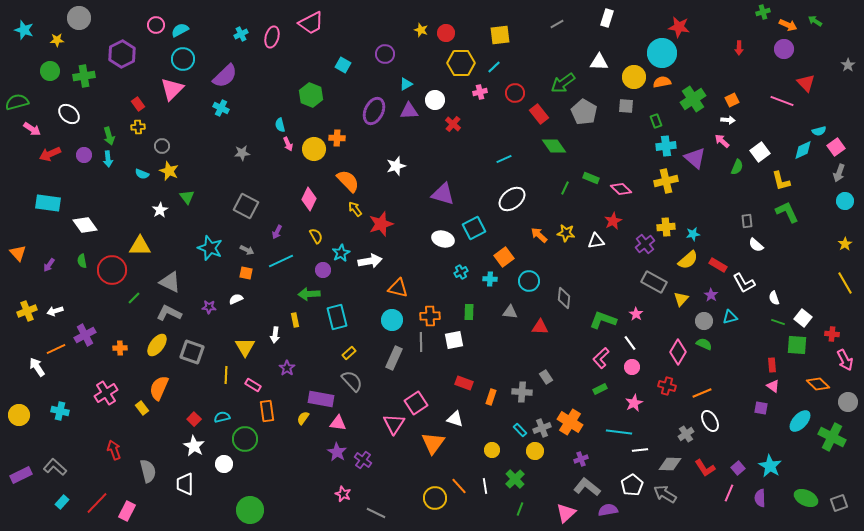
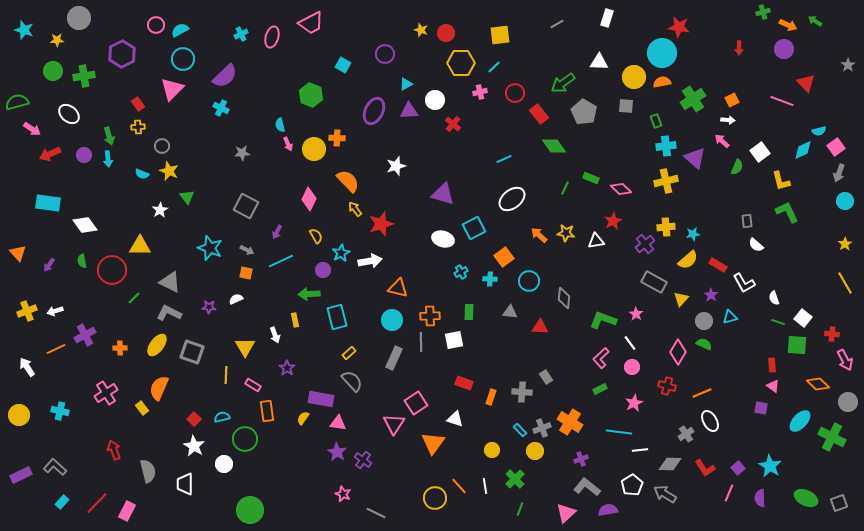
green circle at (50, 71): moved 3 px right
white arrow at (275, 335): rotated 28 degrees counterclockwise
white arrow at (37, 367): moved 10 px left
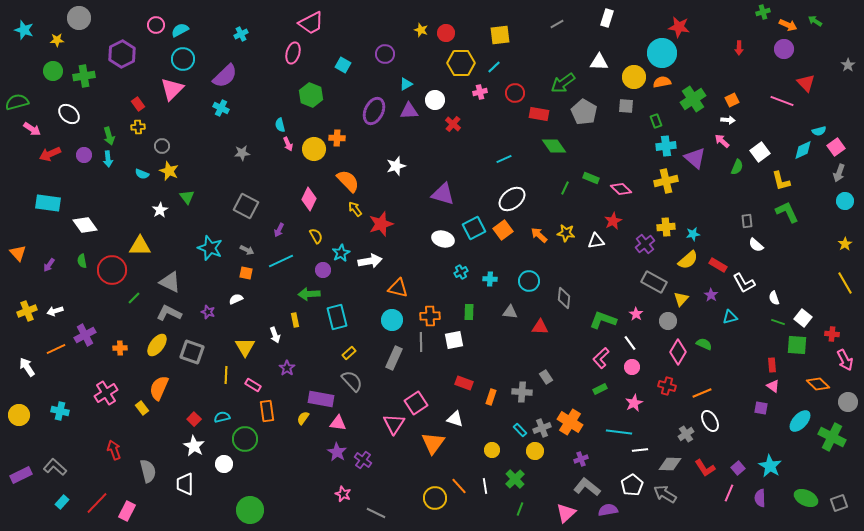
pink ellipse at (272, 37): moved 21 px right, 16 px down
red rectangle at (539, 114): rotated 42 degrees counterclockwise
purple arrow at (277, 232): moved 2 px right, 2 px up
orange square at (504, 257): moved 1 px left, 27 px up
purple star at (209, 307): moved 1 px left, 5 px down; rotated 16 degrees clockwise
gray circle at (704, 321): moved 36 px left
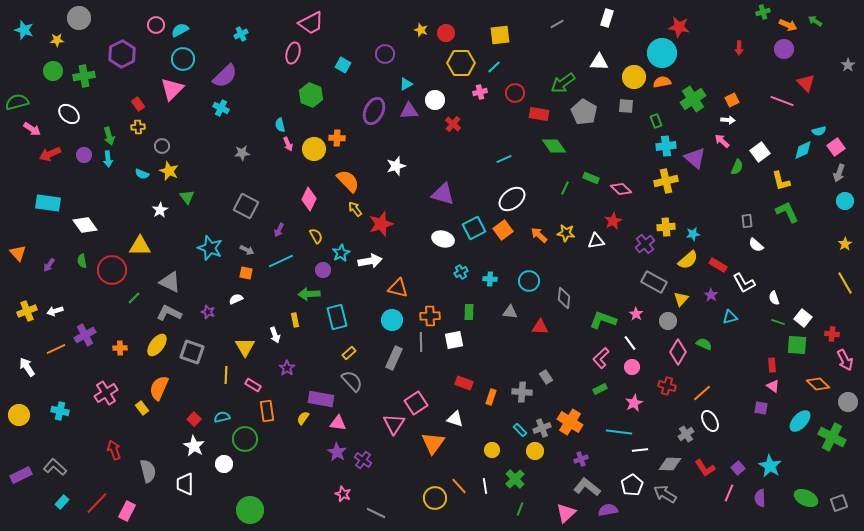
orange line at (702, 393): rotated 18 degrees counterclockwise
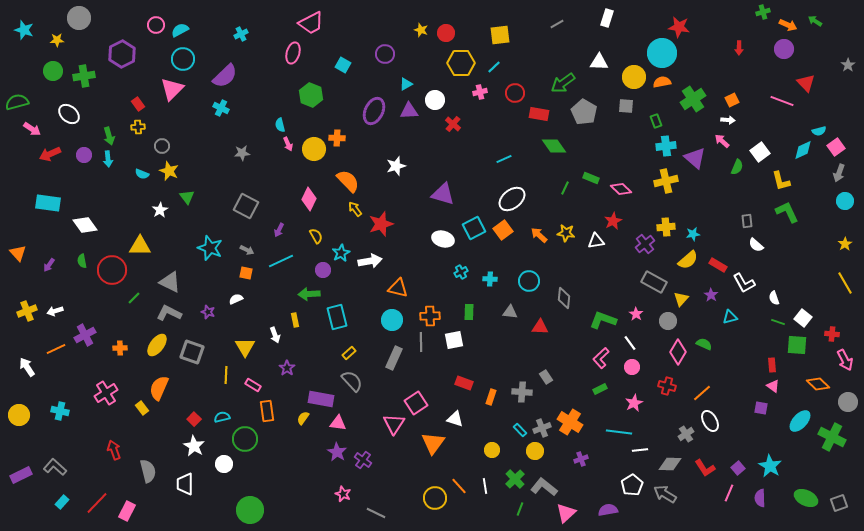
gray L-shape at (587, 487): moved 43 px left
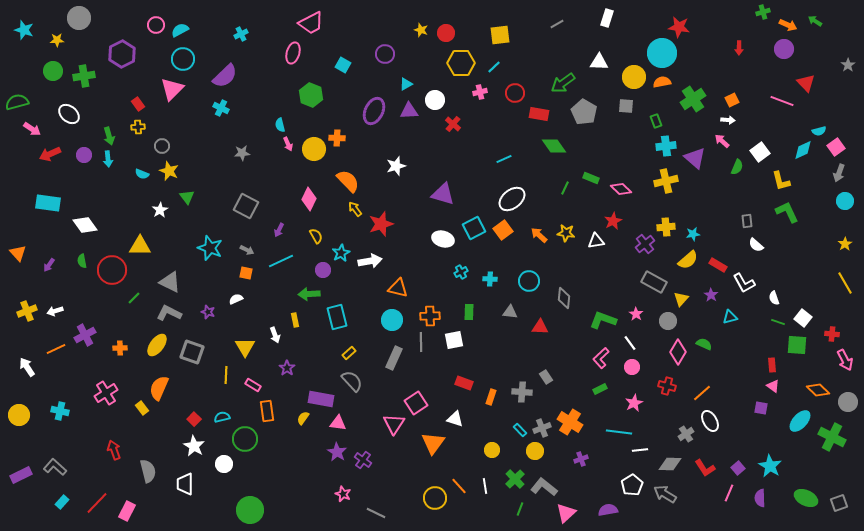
orange diamond at (818, 384): moved 6 px down
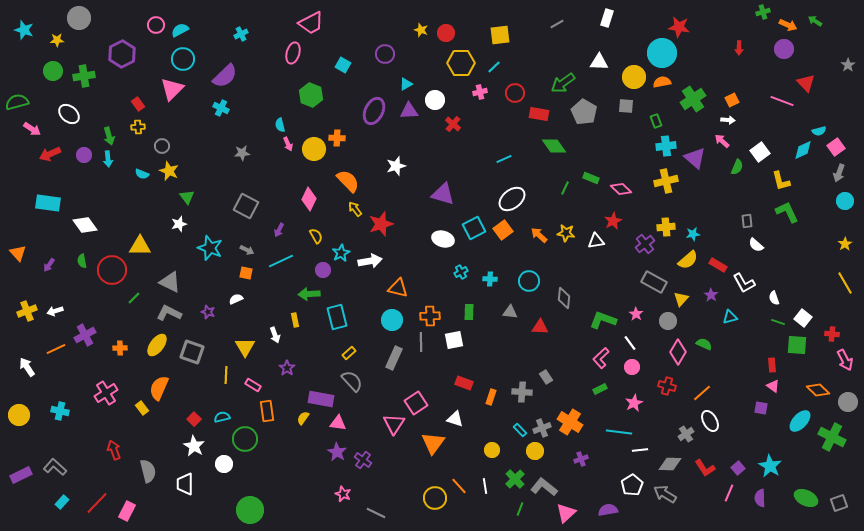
white star at (160, 210): moved 19 px right, 14 px down; rotated 14 degrees clockwise
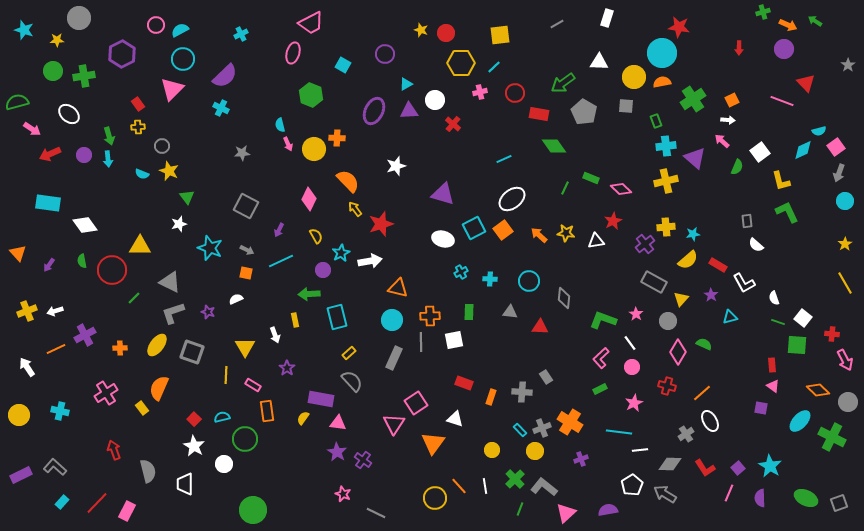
gray L-shape at (169, 313): moved 4 px right; rotated 45 degrees counterclockwise
green circle at (250, 510): moved 3 px right
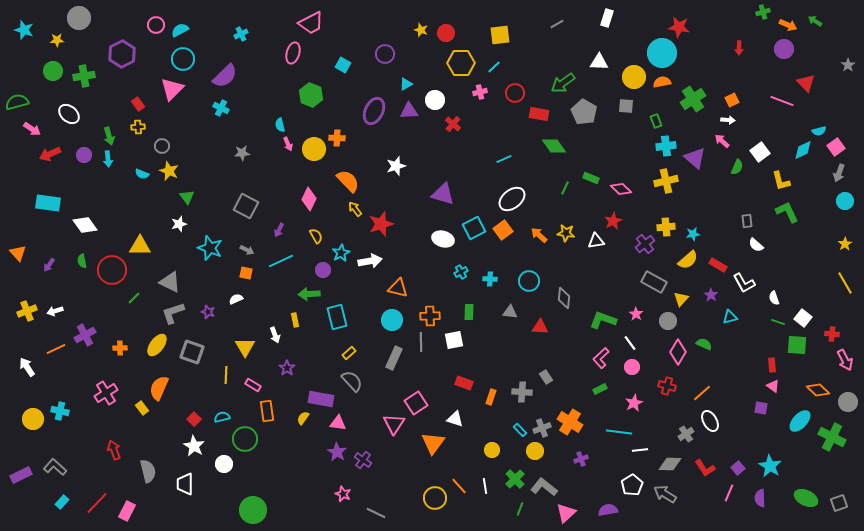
yellow circle at (19, 415): moved 14 px right, 4 px down
